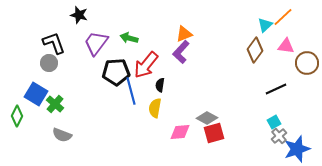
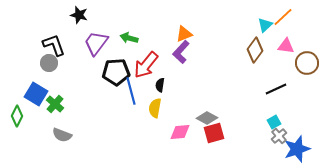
black L-shape: moved 2 px down
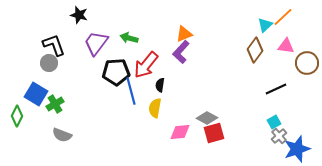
green cross: rotated 18 degrees clockwise
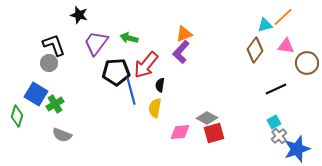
cyan triangle: rotated 28 degrees clockwise
green diamond: rotated 10 degrees counterclockwise
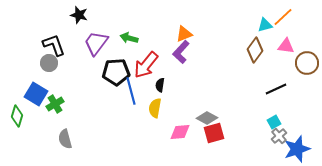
gray semicircle: moved 3 px right, 4 px down; rotated 54 degrees clockwise
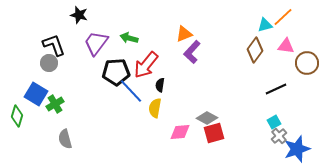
purple L-shape: moved 11 px right
blue line: rotated 28 degrees counterclockwise
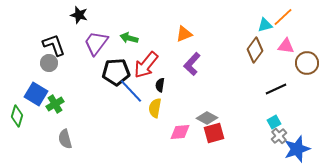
purple L-shape: moved 12 px down
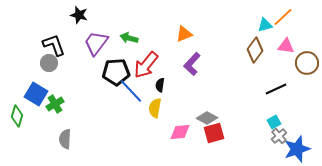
gray semicircle: rotated 18 degrees clockwise
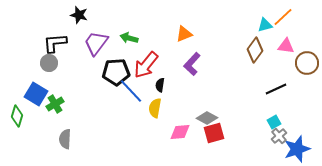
black L-shape: moved 1 px right, 2 px up; rotated 75 degrees counterclockwise
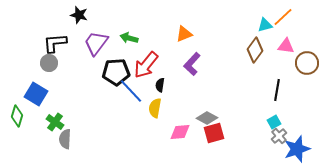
black line: moved 1 px right, 1 px down; rotated 55 degrees counterclockwise
green cross: moved 18 px down; rotated 24 degrees counterclockwise
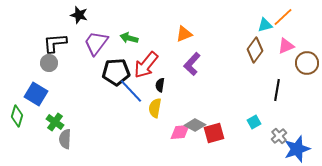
pink triangle: rotated 30 degrees counterclockwise
gray diamond: moved 12 px left, 7 px down
cyan square: moved 20 px left
